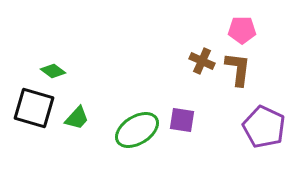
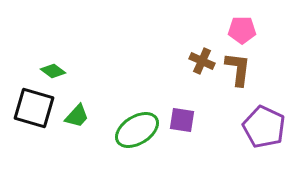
green trapezoid: moved 2 px up
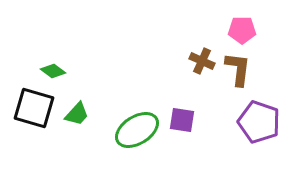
green trapezoid: moved 2 px up
purple pentagon: moved 5 px left, 5 px up; rotated 6 degrees counterclockwise
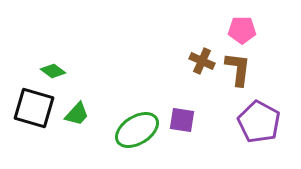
purple pentagon: rotated 9 degrees clockwise
